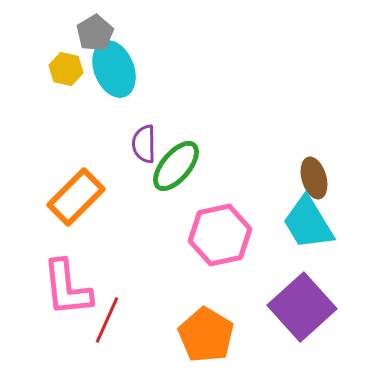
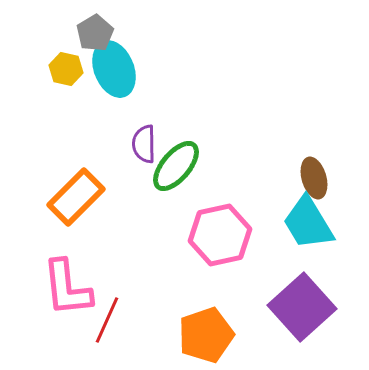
orange pentagon: rotated 22 degrees clockwise
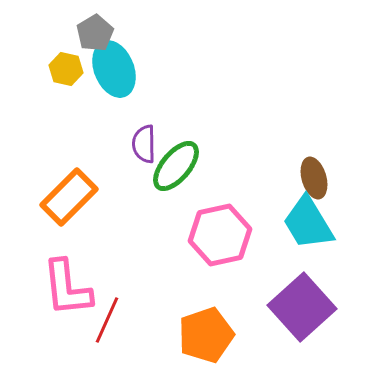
orange rectangle: moved 7 px left
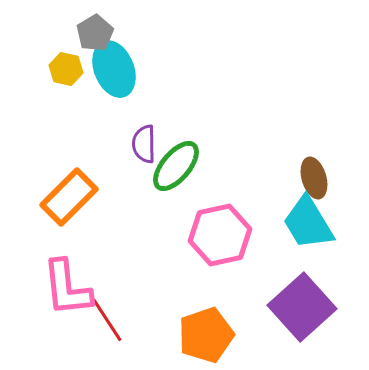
red line: rotated 57 degrees counterclockwise
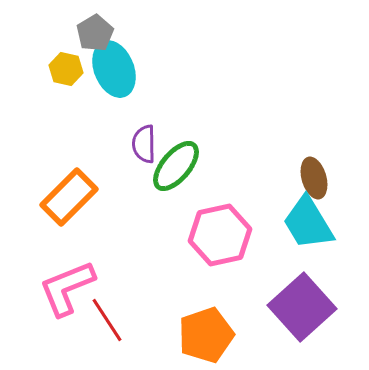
pink L-shape: rotated 74 degrees clockwise
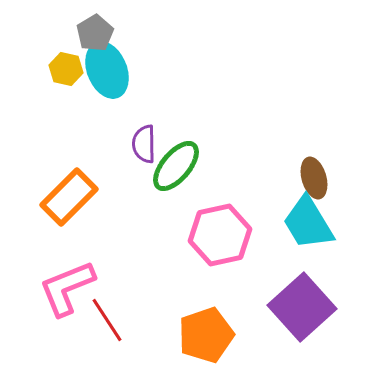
cyan ellipse: moved 7 px left, 1 px down
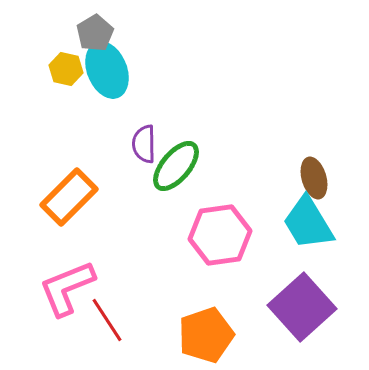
pink hexagon: rotated 4 degrees clockwise
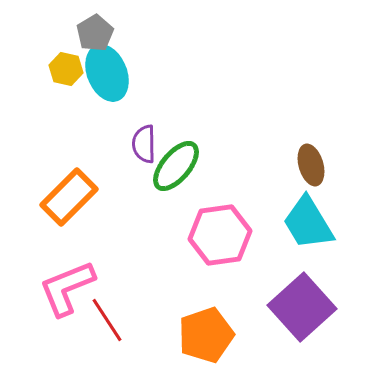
cyan ellipse: moved 3 px down
brown ellipse: moved 3 px left, 13 px up
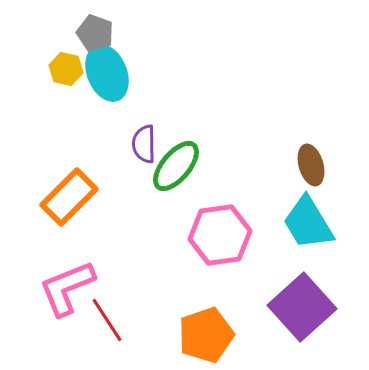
gray pentagon: rotated 21 degrees counterclockwise
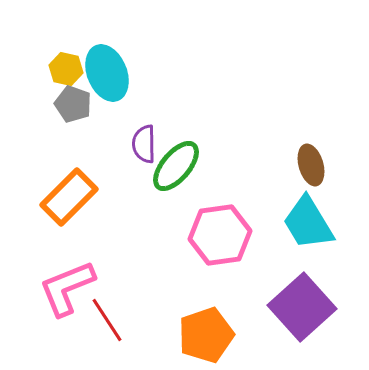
gray pentagon: moved 22 px left, 71 px down
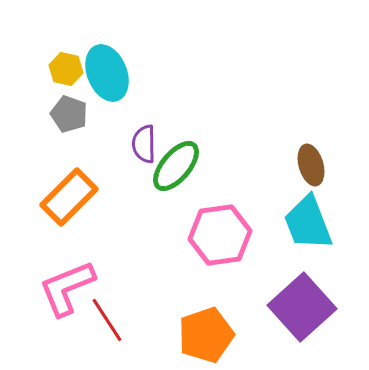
gray pentagon: moved 4 px left, 10 px down
cyan trapezoid: rotated 10 degrees clockwise
